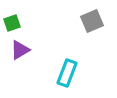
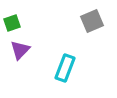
purple triangle: rotated 15 degrees counterclockwise
cyan rectangle: moved 2 px left, 5 px up
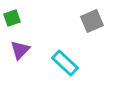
green square: moved 5 px up
cyan rectangle: moved 5 px up; rotated 68 degrees counterclockwise
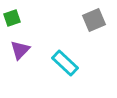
gray square: moved 2 px right, 1 px up
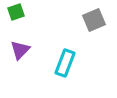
green square: moved 4 px right, 6 px up
cyan rectangle: rotated 68 degrees clockwise
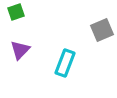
gray square: moved 8 px right, 10 px down
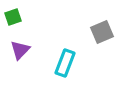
green square: moved 3 px left, 5 px down
gray square: moved 2 px down
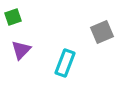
purple triangle: moved 1 px right
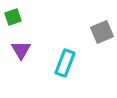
purple triangle: rotated 15 degrees counterclockwise
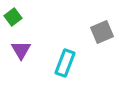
green square: rotated 18 degrees counterclockwise
